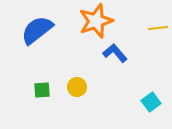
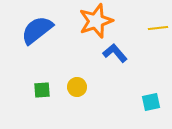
cyan square: rotated 24 degrees clockwise
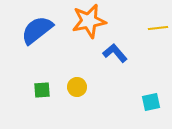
orange star: moved 7 px left; rotated 8 degrees clockwise
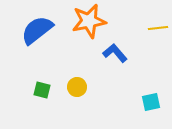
green square: rotated 18 degrees clockwise
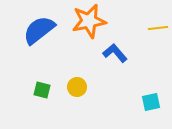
blue semicircle: moved 2 px right
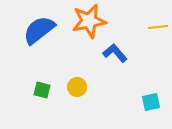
yellow line: moved 1 px up
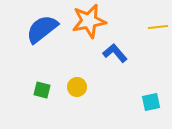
blue semicircle: moved 3 px right, 1 px up
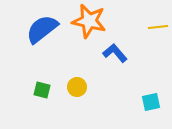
orange star: rotated 24 degrees clockwise
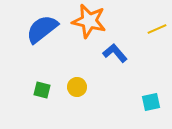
yellow line: moved 1 px left, 2 px down; rotated 18 degrees counterclockwise
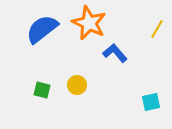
orange star: moved 2 px down; rotated 12 degrees clockwise
yellow line: rotated 36 degrees counterclockwise
yellow circle: moved 2 px up
